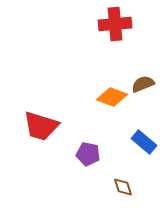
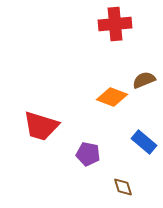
brown semicircle: moved 1 px right, 4 px up
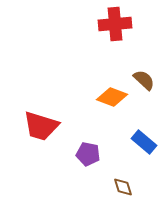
brown semicircle: rotated 65 degrees clockwise
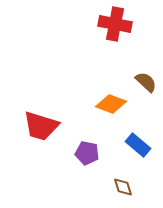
red cross: rotated 16 degrees clockwise
brown semicircle: moved 2 px right, 2 px down
orange diamond: moved 1 px left, 7 px down
blue rectangle: moved 6 px left, 3 px down
purple pentagon: moved 1 px left, 1 px up
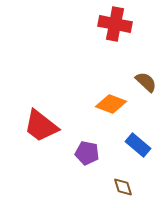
red trapezoid: rotated 21 degrees clockwise
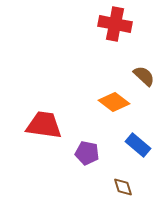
brown semicircle: moved 2 px left, 6 px up
orange diamond: moved 3 px right, 2 px up; rotated 16 degrees clockwise
red trapezoid: moved 3 px right, 1 px up; rotated 150 degrees clockwise
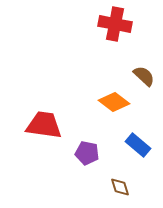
brown diamond: moved 3 px left
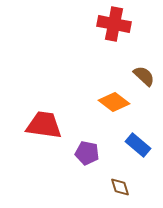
red cross: moved 1 px left
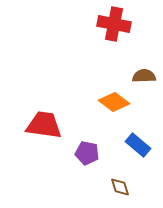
brown semicircle: rotated 45 degrees counterclockwise
